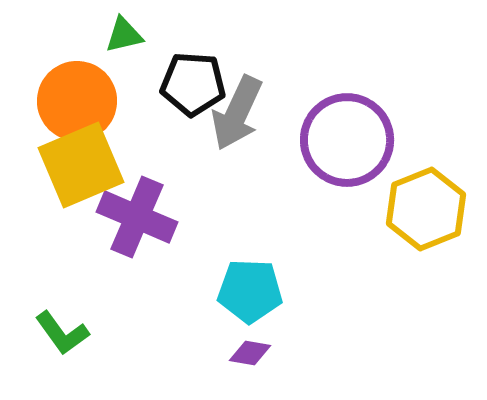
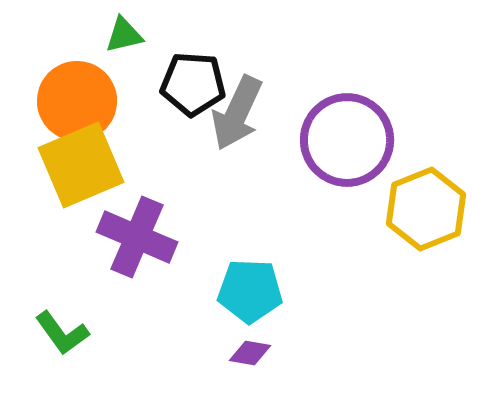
purple cross: moved 20 px down
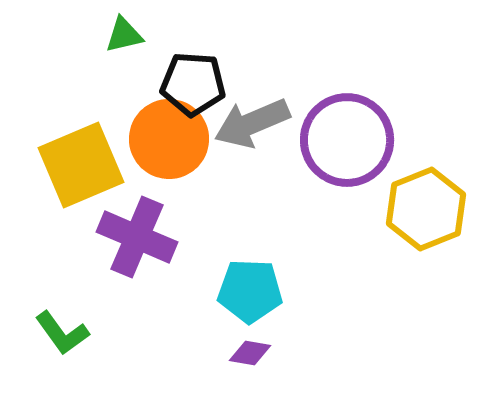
orange circle: moved 92 px right, 38 px down
gray arrow: moved 15 px right, 10 px down; rotated 42 degrees clockwise
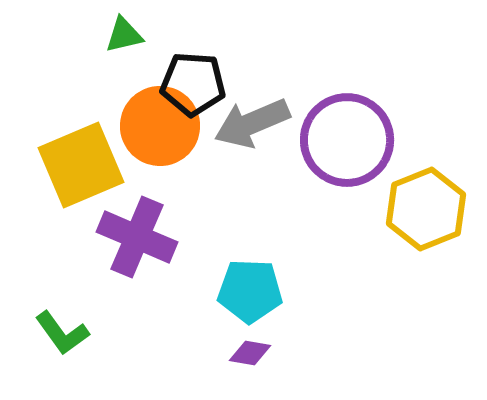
orange circle: moved 9 px left, 13 px up
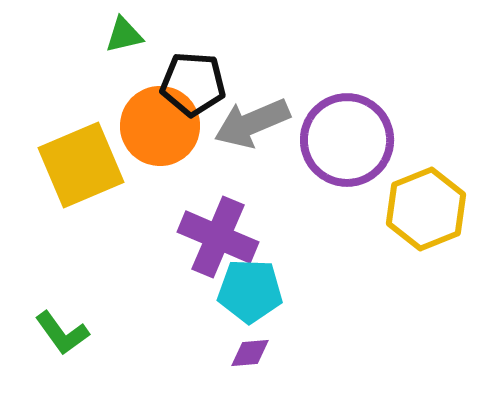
purple cross: moved 81 px right
purple diamond: rotated 15 degrees counterclockwise
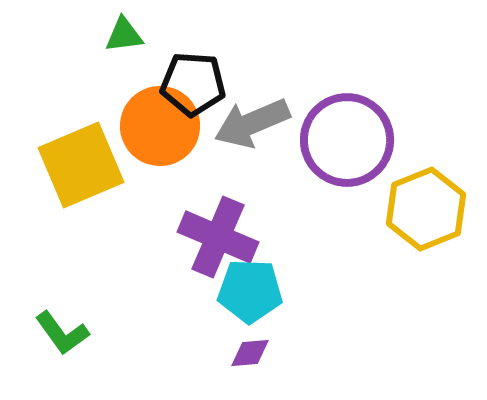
green triangle: rotated 6 degrees clockwise
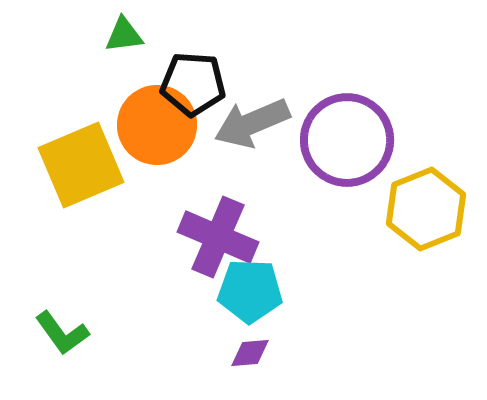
orange circle: moved 3 px left, 1 px up
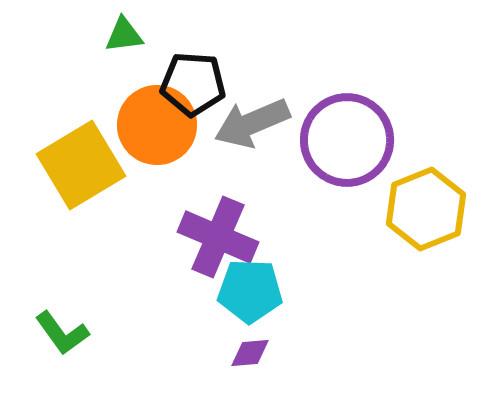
yellow square: rotated 8 degrees counterclockwise
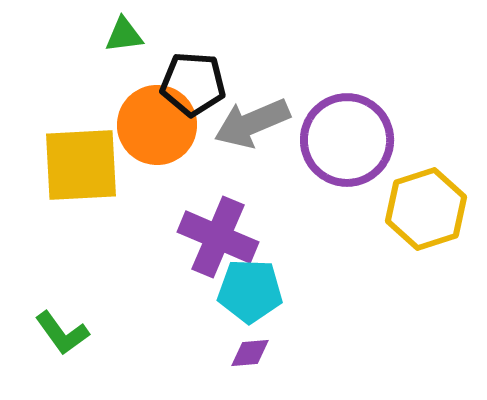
yellow square: rotated 28 degrees clockwise
yellow hexagon: rotated 4 degrees clockwise
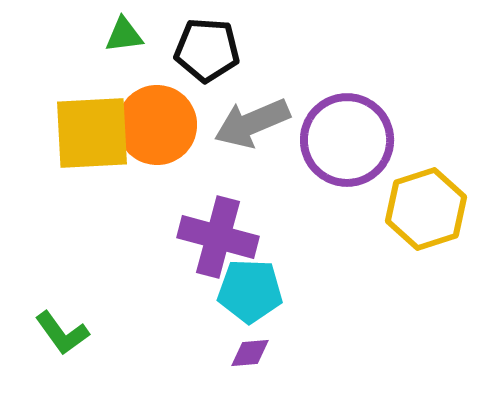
black pentagon: moved 14 px right, 34 px up
yellow square: moved 11 px right, 32 px up
purple cross: rotated 8 degrees counterclockwise
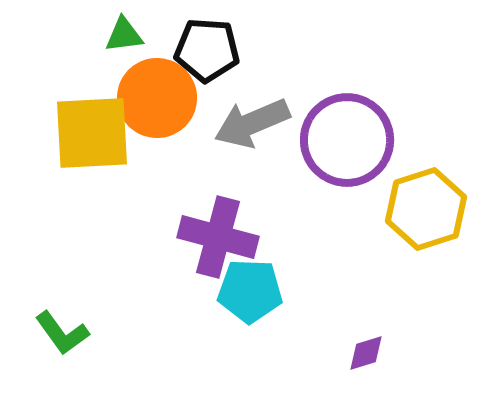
orange circle: moved 27 px up
purple diamond: moved 116 px right; rotated 12 degrees counterclockwise
